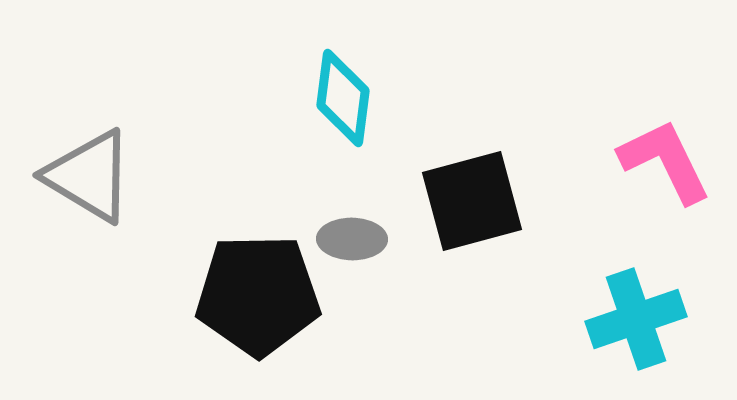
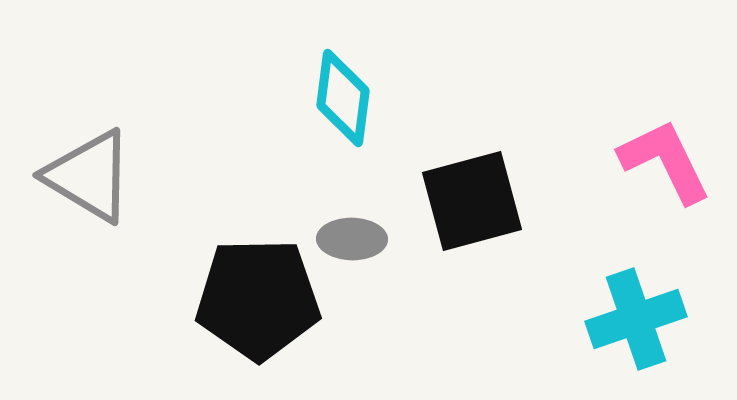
black pentagon: moved 4 px down
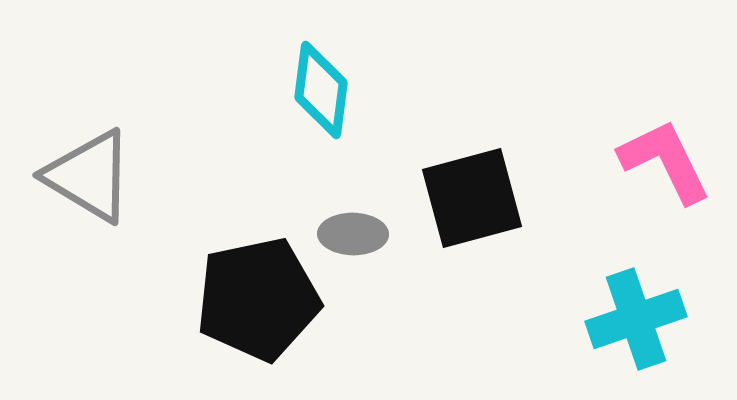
cyan diamond: moved 22 px left, 8 px up
black square: moved 3 px up
gray ellipse: moved 1 px right, 5 px up
black pentagon: rotated 11 degrees counterclockwise
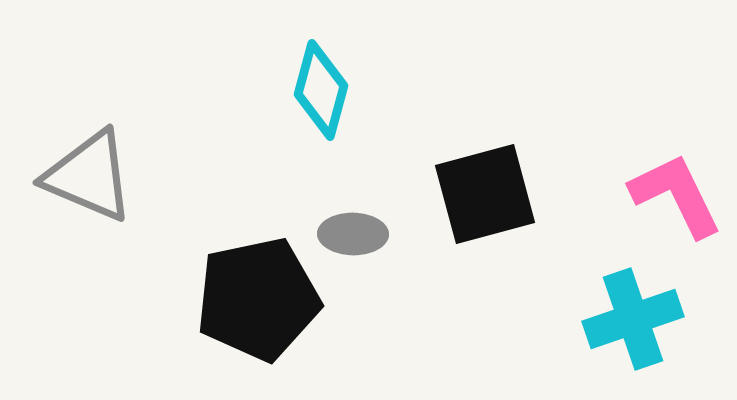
cyan diamond: rotated 8 degrees clockwise
pink L-shape: moved 11 px right, 34 px down
gray triangle: rotated 8 degrees counterclockwise
black square: moved 13 px right, 4 px up
cyan cross: moved 3 px left
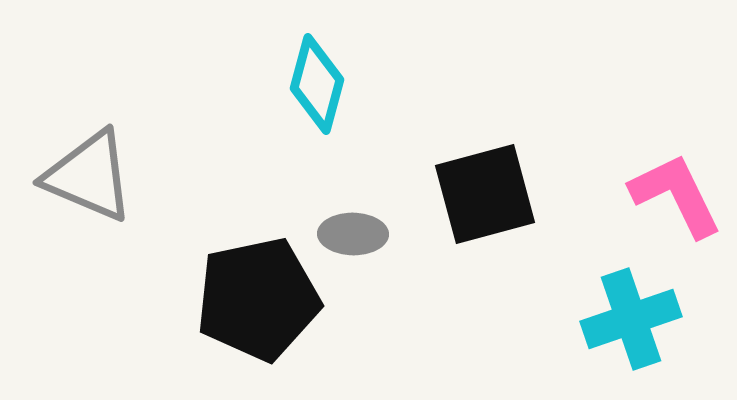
cyan diamond: moved 4 px left, 6 px up
cyan cross: moved 2 px left
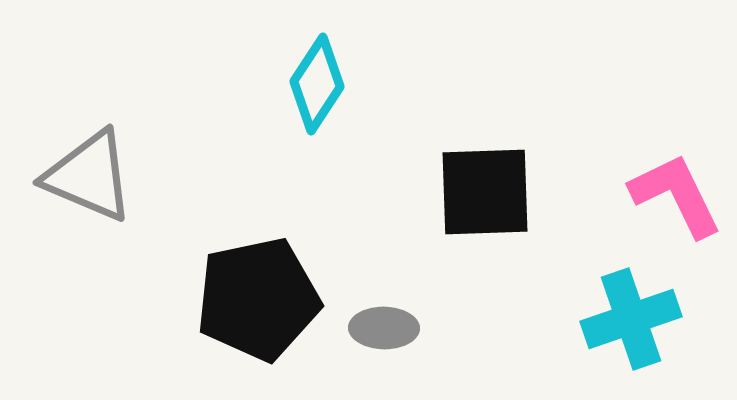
cyan diamond: rotated 18 degrees clockwise
black square: moved 2 px up; rotated 13 degrees clockwise
gray ellipse: moved 31 px right, 94 px down
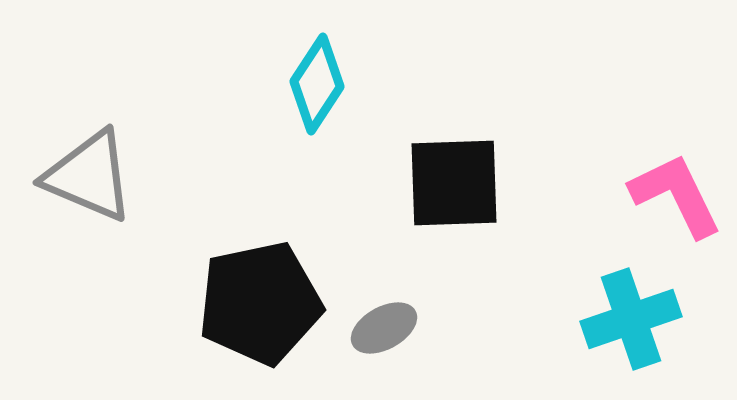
black square: moved 31 px left, 9 px up
black pentagon: moved 2 px right, 4 px down
gray ellipse: rotated 30 degrees counterclockwise
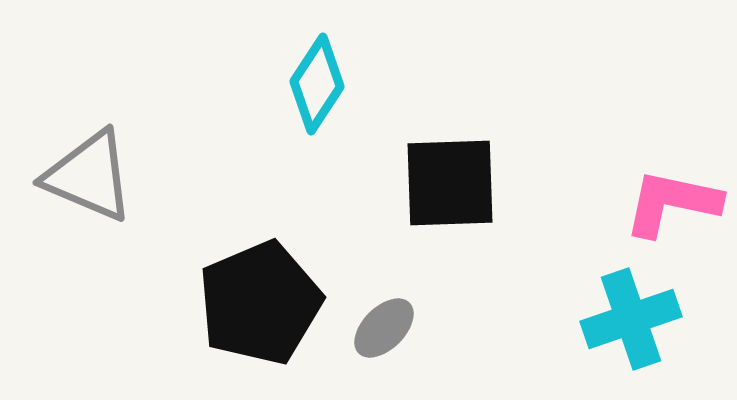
black square: moved 4 px left
pink L-shape: moved 4 px left, 8 px down; rotated 52 degrees counterclockwise
black pentagon: rotated 11 degrees counterclockwise
gray ellipse: rotated 16 degrees counterclockwise
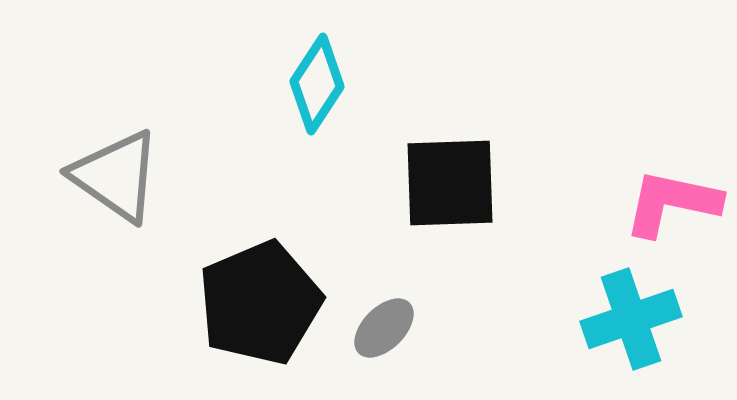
gray triangle: moved 27 px right; rotated 12 degrees clockwise
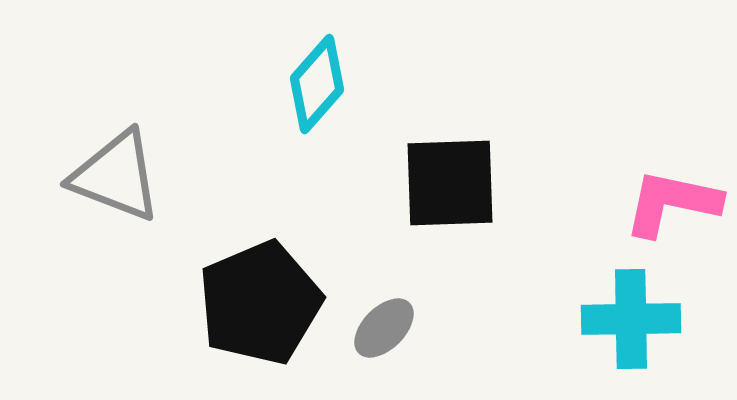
cyan diamond: rotated 8 degrees clockwise
gray triangle: rotated 14 degrees counterclockwise
cyan cross: rotated 18 degrees clockwise
